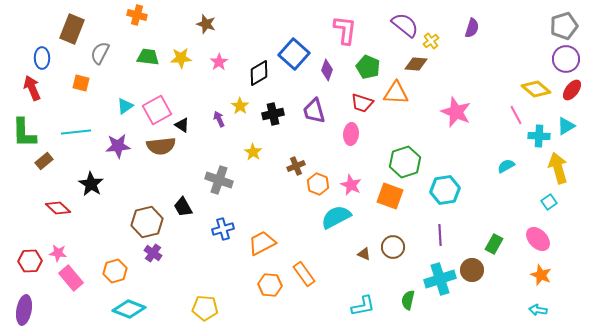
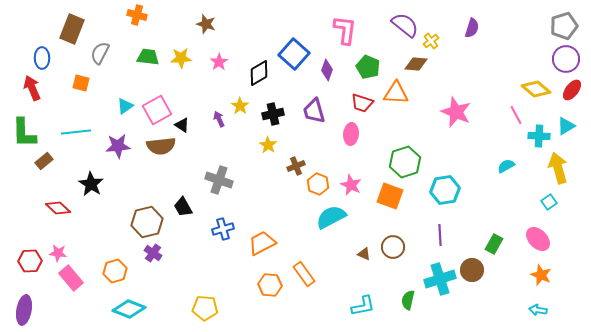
yellow star at (253, 152): moved 15 px right, 7 px up
cyan semicircle at (336, 217): moved 5 px left
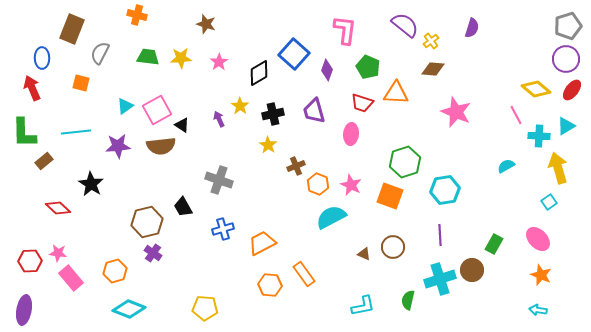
gray pentagon at (564, 26): moved 4 px right
brown diamond at (416, 64): moved 17 px right, 5 px down
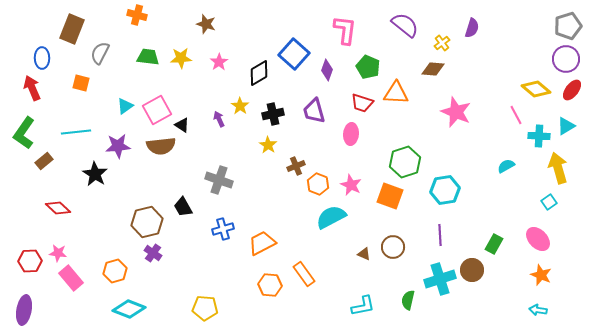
yellow cross at (431, 41): moved 11 px right, 2 px down
green L-shape at (24, 133): rotated 36 degrees clockwise
black star at (91, 184): moved 4 px right, 10 px up
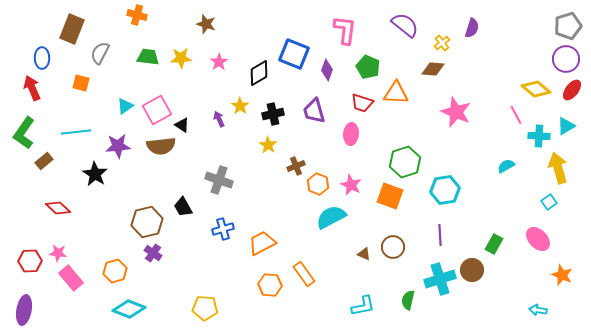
blue square at (294, 54): rotated 20 degrees counterclockwise
orange star at (541, 275): moved 21 px right
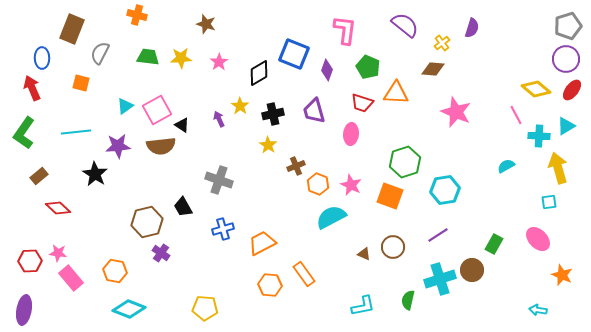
brown rectangle at (44, 161): moved 5 px left, 15 px down
cyan square at (549, 202): rotated 28 degrees clockwise
purple line at (440, 235): moved 2 px left; rotated 60 degrees clockwise
purple cross at (153, 253): moved 8 px right
orange hexagon at (115, 271): rotated 25 degrees clockwise
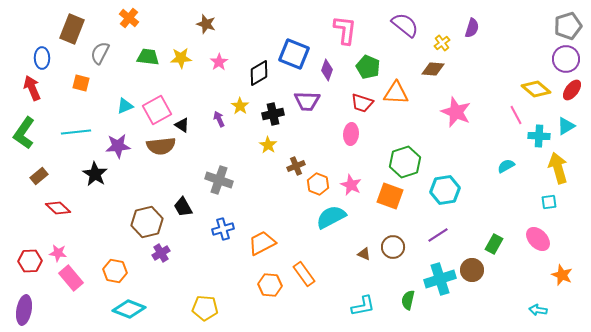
orange cross at (137, 15): moved 8 px left, 3 px down; rotated 24 degrees clockwise
cyan triangle at (125, 106): rotated 12 degrees clockwise
purple trapezoid at (314, 111): moved 7 px left, 10 px up; rotated 72 degrees counterclockwise
purple cross at (161, 253): rotated 24 degrees clockwise
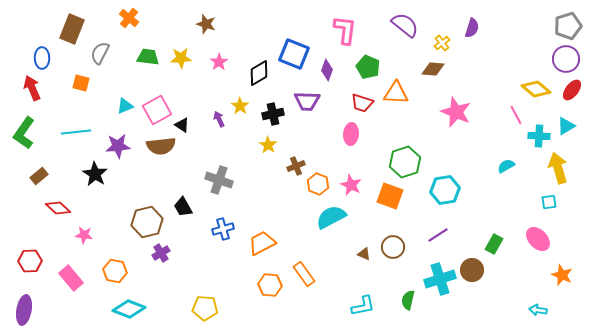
pink star at (58, 253): moved 26 px right, 18 px up
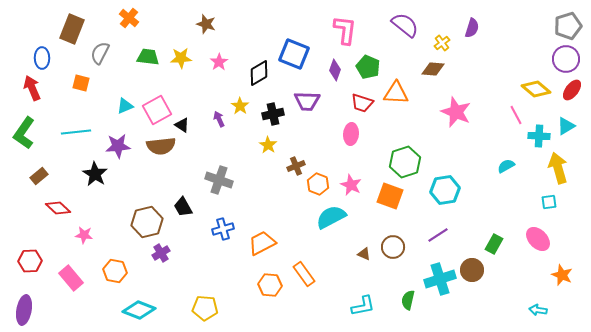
purple diamond at (327, 70): moved 8 px right
cyan diamond at (129, 309): moved 10 px right, 1 px down
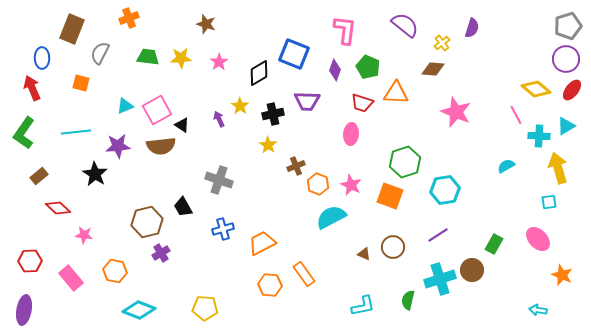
orange cross at (129, 18): rotated 30 degrees clockwise
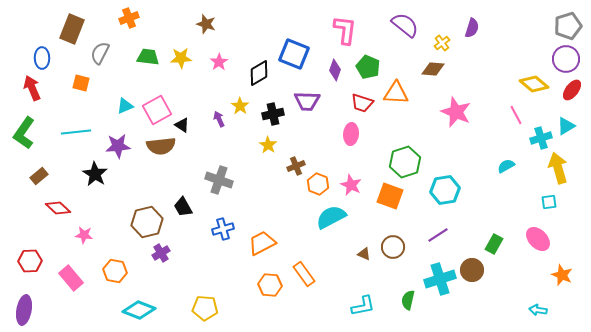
yellow diamond at (536, 89): moved 2 px left, 5 px up
cyan cross at (539, 136): moved 2 px right, 2 px down; rotated 20 degrees counterclockwise
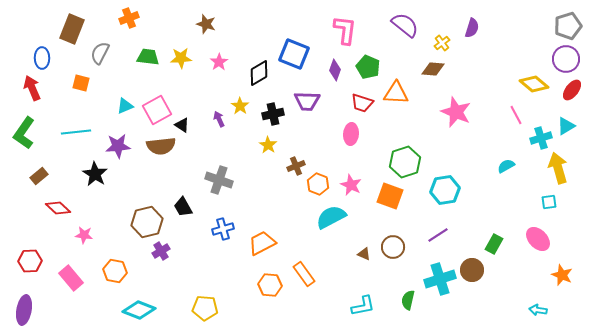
purple cross at (161, 253): moved 2 px up
